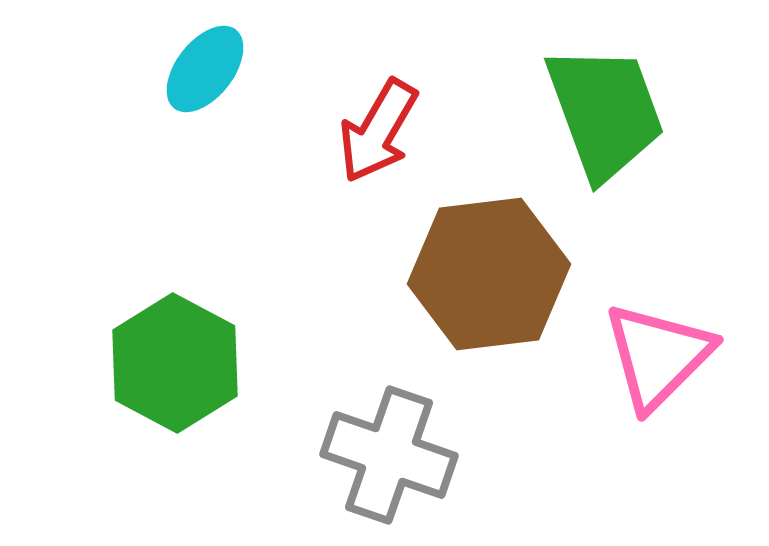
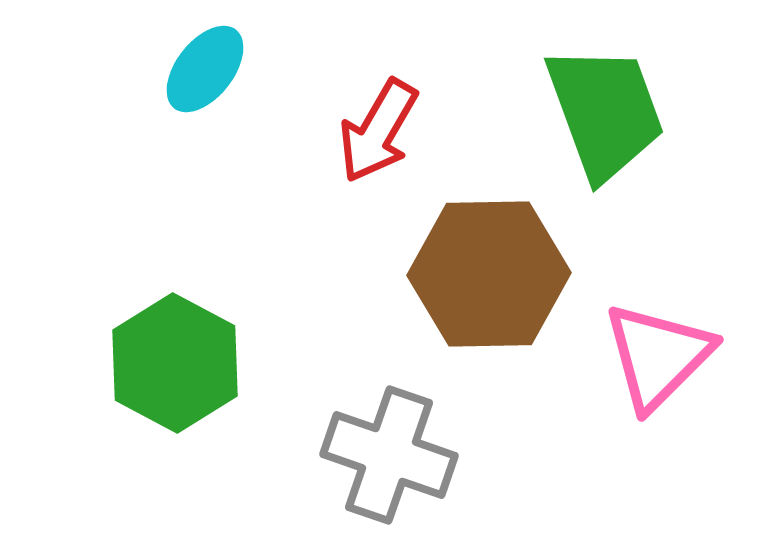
brown hexagon: rotated 6 degrees clockwise
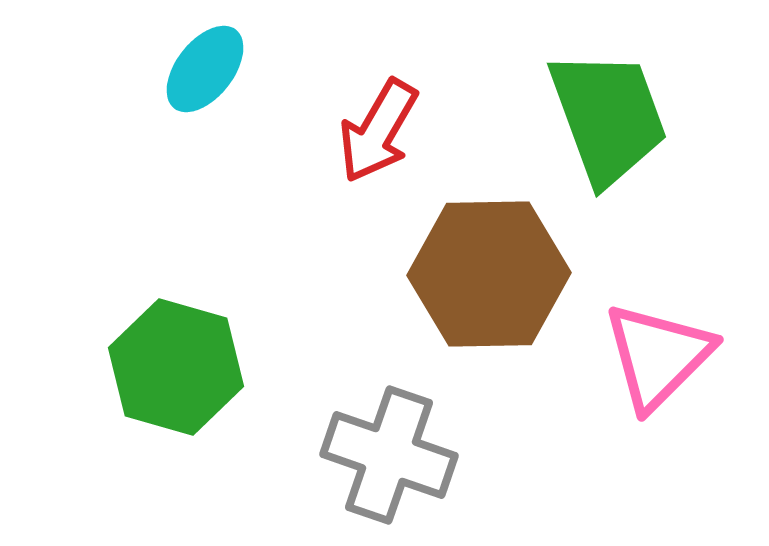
green trapezoid: moved 3 px right, 5 px down
green hexagon: moved 1 px right, 4 px down; rotated 12 degrees counterclockwise
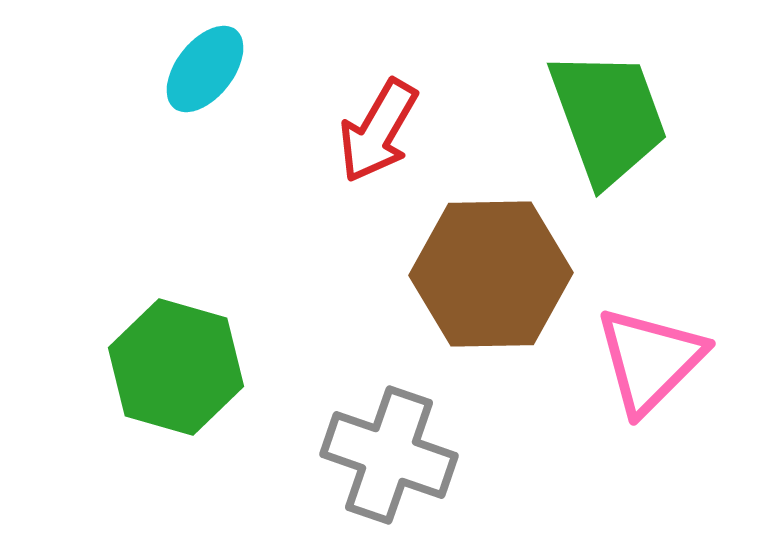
brown hexagon: moved 2 px right
pink triangle: moved 8 px left, 4 px down
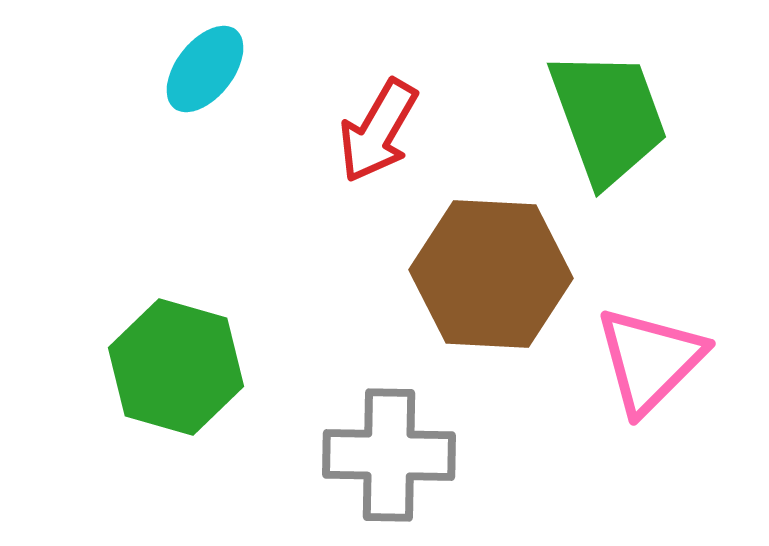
brown hexagon: rotated 4 degrees clockwise
gray cross: rotated 18 degrees counterclockwise
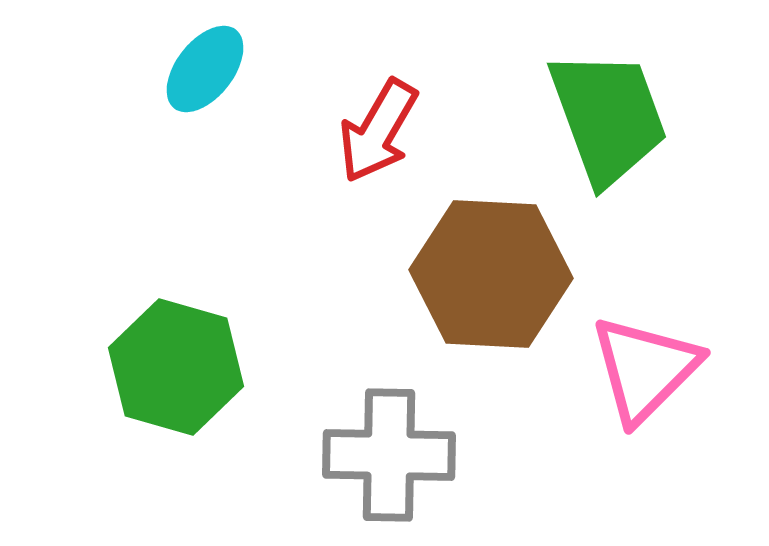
pink triangle: moved 5 px left, 9 px down
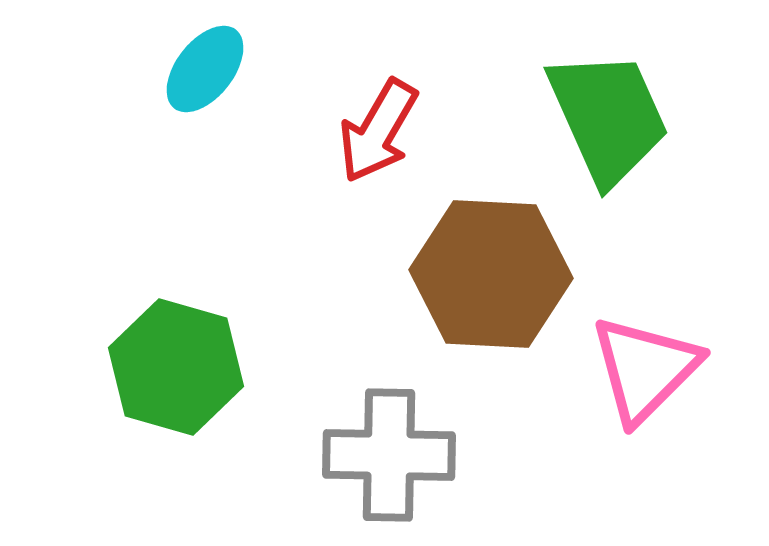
green trapezoid: rotated 4 degrees counterclockwise
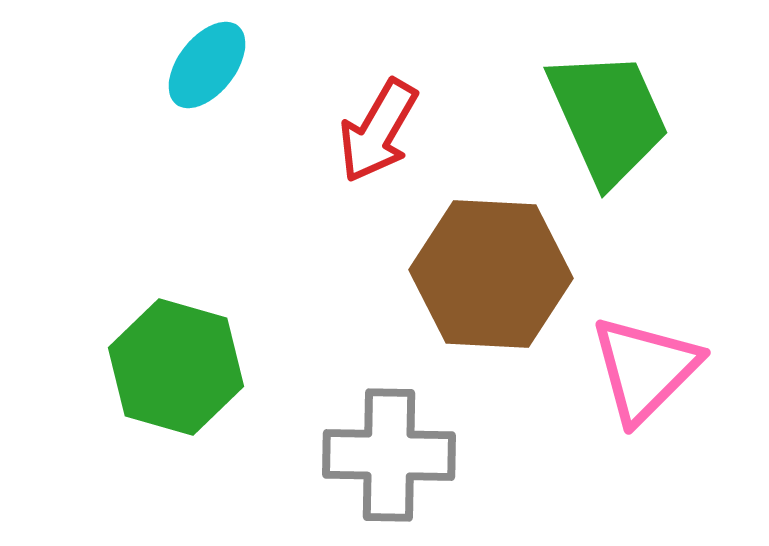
cyan ellipse: moved 2 px right, 4 px up
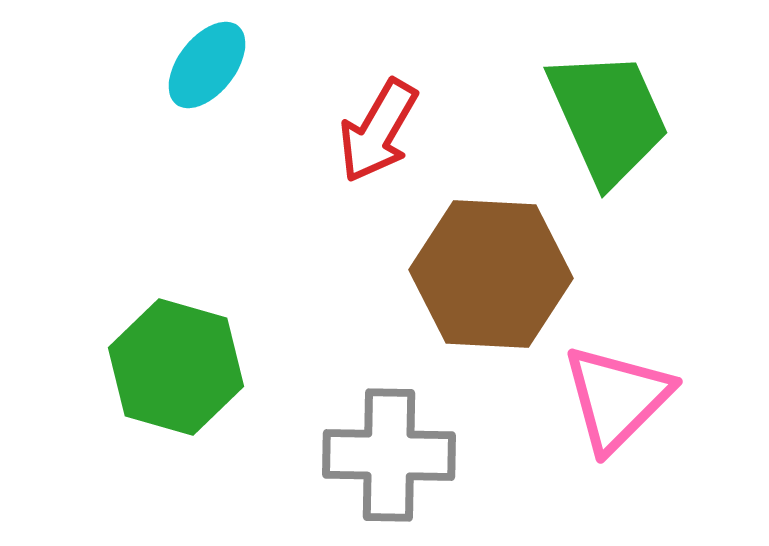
pink triangle: moved 28 px left, 29 px down
